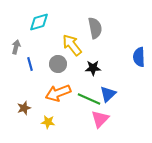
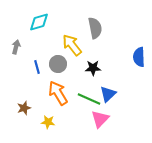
blue line: moved 7 px right, 3 px down
orange arrow: rotated 80 degrees clockwise
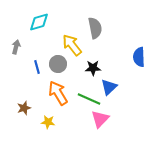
blue triangle: moved 1 px right, 7 px up
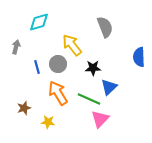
gray semicircle: moved 10 px right, 1 px up; rotated 10 degrees counterclockwise
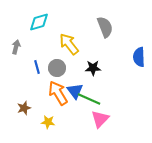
yellow arrow: moved 3 px left, 1 px up
gray circle: moved 1 px left, 4 px down
blue triangle: moved 34 px left, 4 px down; rotated 24 degrees counterclockwise
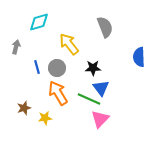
blue triangle: moved 26 px right, 3 px up
yellow star: moved 3 px left, 4 px up; rotated 16 degrees counterclockwise
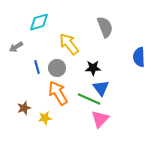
gray arrow: rotated 136 degrees counterclockwise
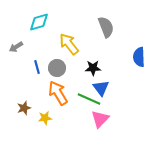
gray semicircle: moved 1 px right
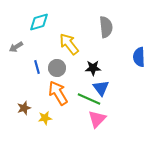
gray semicircle: rotated 15 degrees clockwise
pink triangle: moved 3 px left
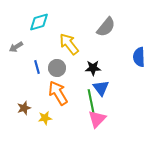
gray semicircle: rotated 45 degrees clockwise
green line: moved 2 px right, 2 px down; rotated 55 degrees clockwise
